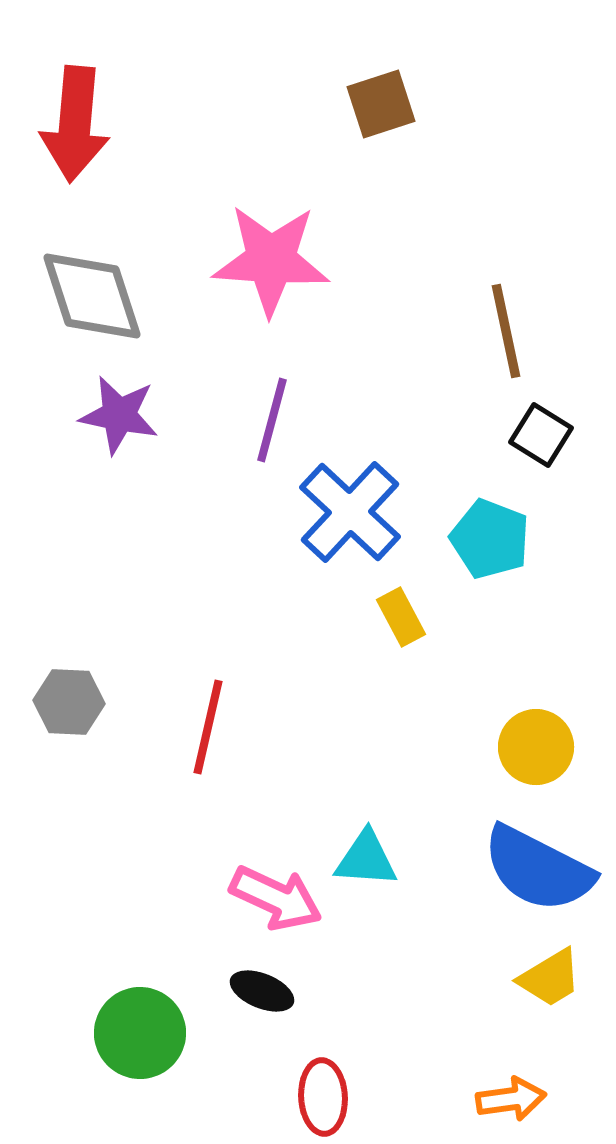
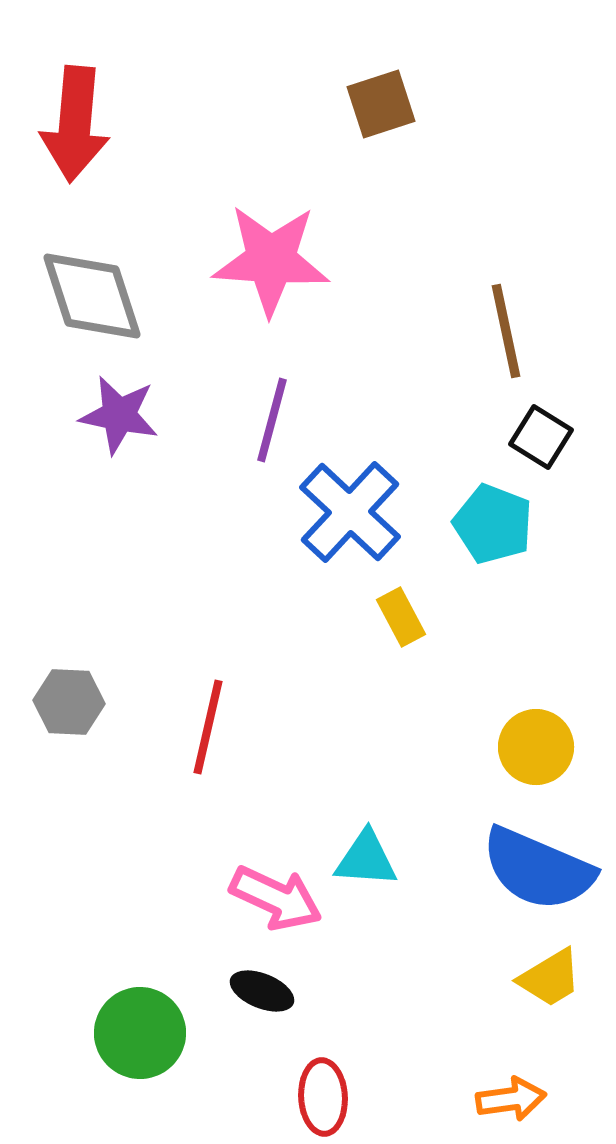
black square: moved 2 px down
cyan pentagon: moved 3 px right, 15 px up
blue semicircle: rotated 4 degrees counterclockwise
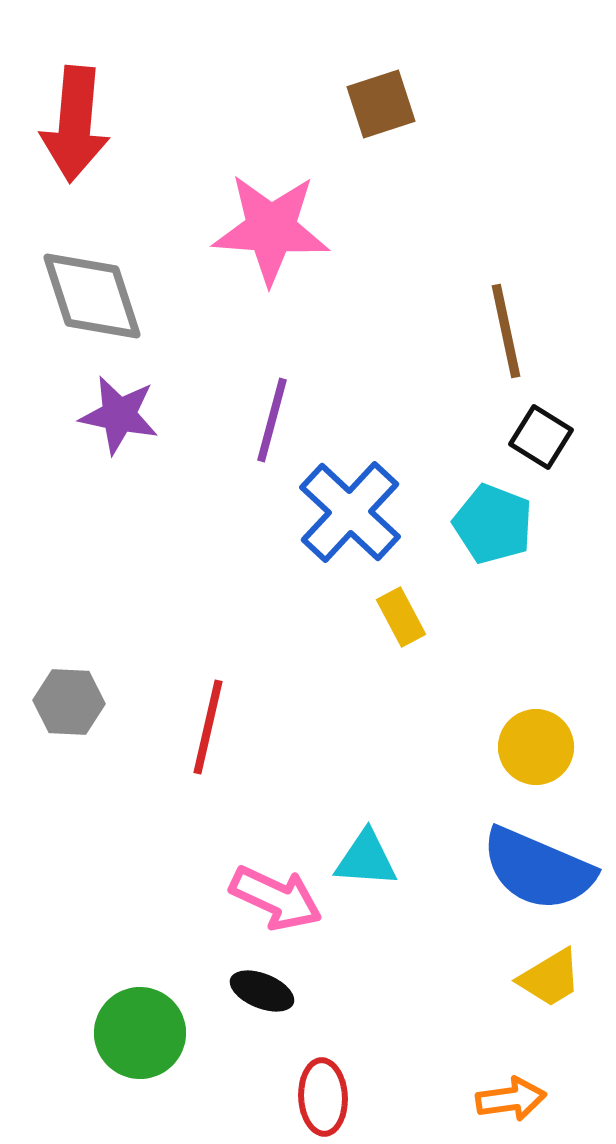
pink star: moved 31 px up
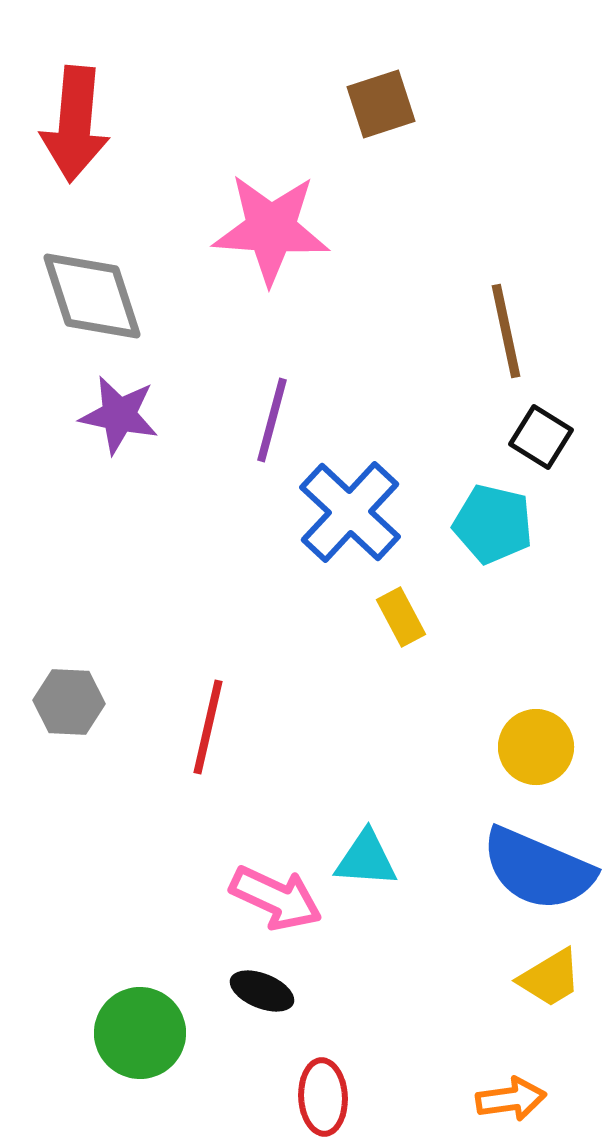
cyan pentagon: rotated 8 degrees counterclockwise
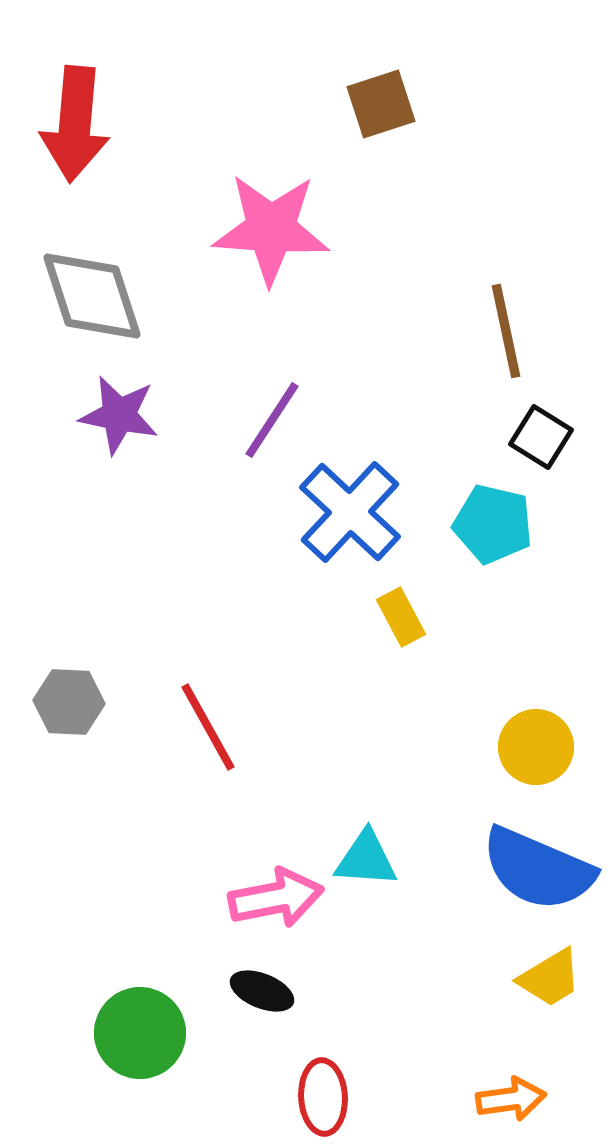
purple line: rotated 18 degrees clockwise
red line: rotated 42 degrees counterclockwise
pink arrow: rotated 36 degrees counterclockwise
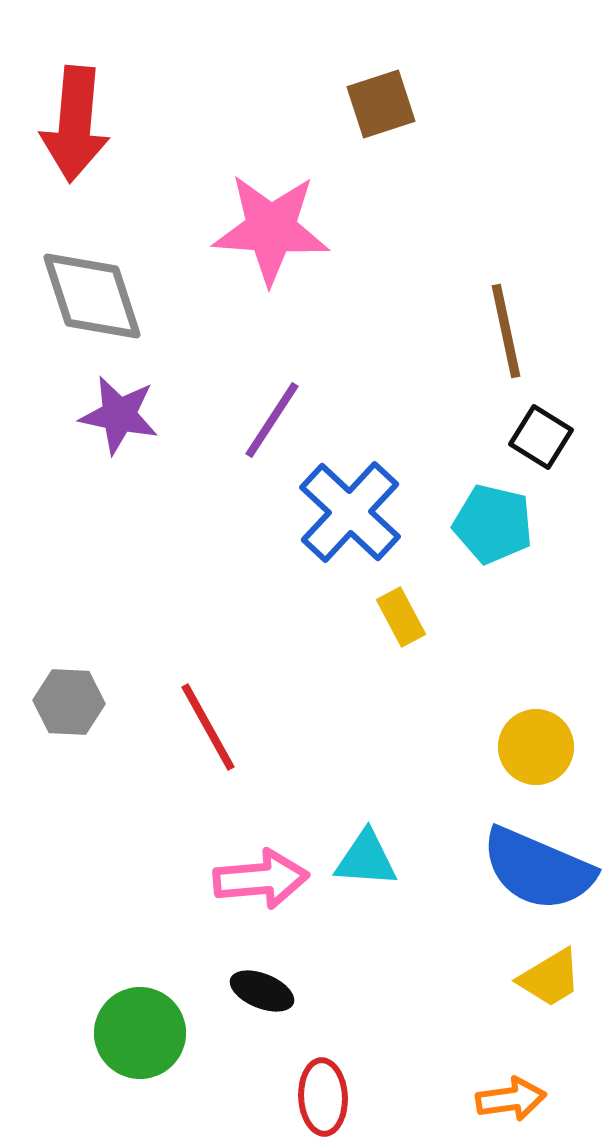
pink arrow: moved 15 px left, 19 px up; rotated 6 degrees clockwise
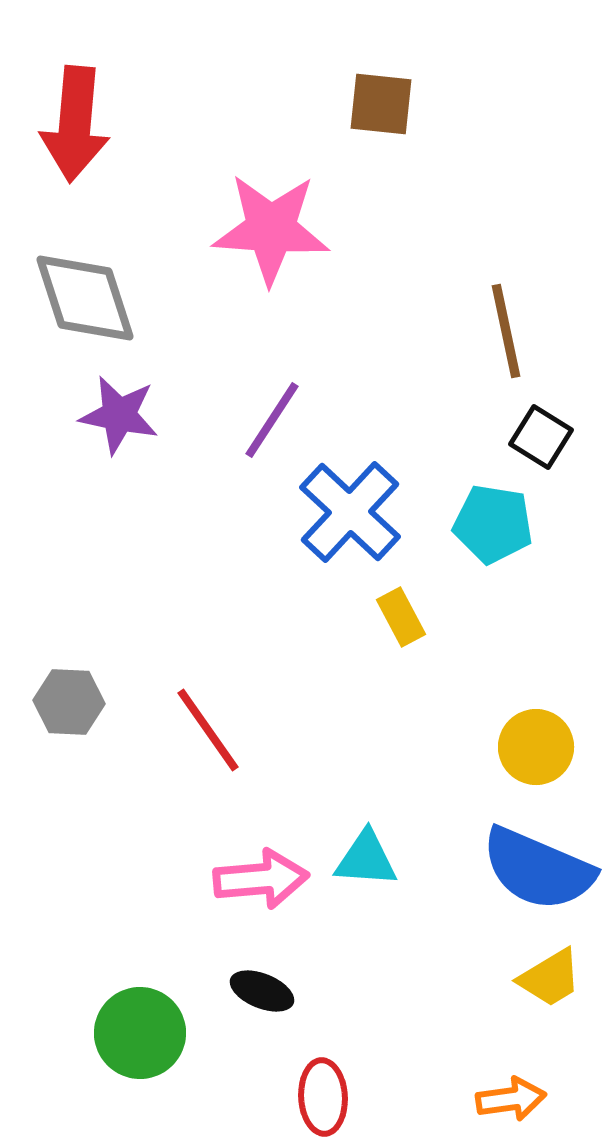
brown square: rotated 24 degrees clockwise
gray diamond: moved 7 px left, 2 px down
cyan pentagon: rotated 4 degrees counterclockwise
red line: moved 3 px down; rotated 6 degrees counterclockwise
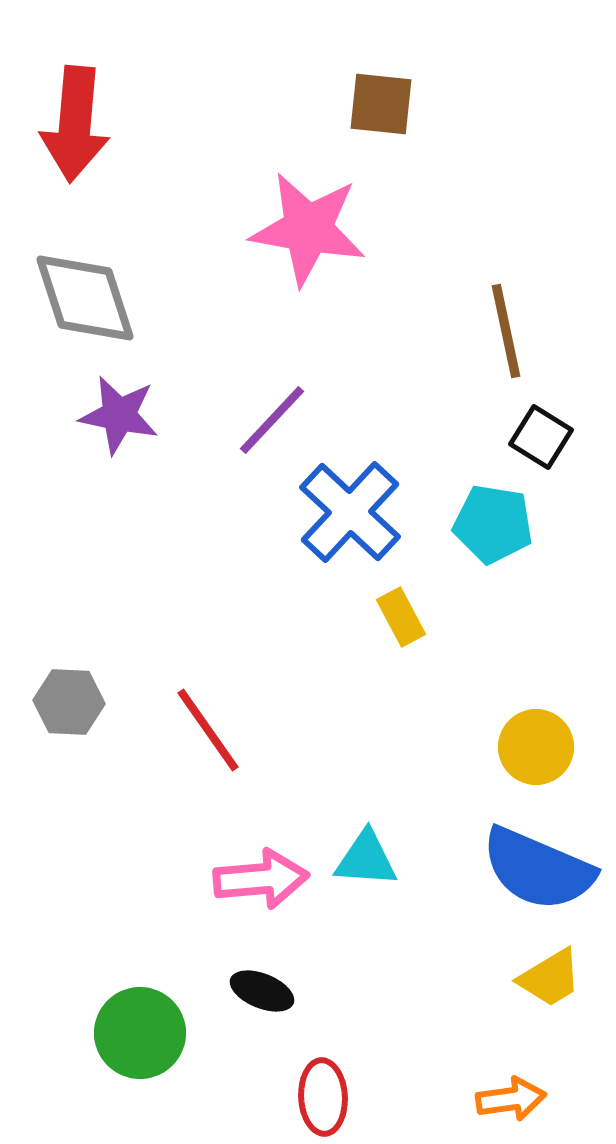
pink star: moved 37 px right; rotated 6 degrees clockwise
purple line: rotated 10 degrees clockwise
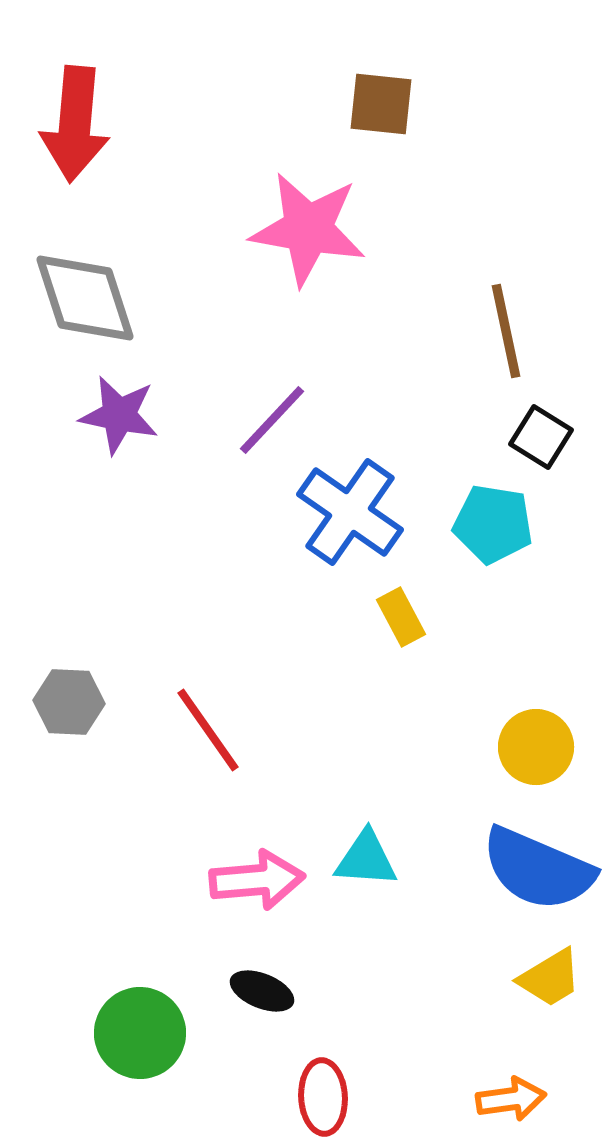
blue cross: rotated 8 degrees counterclockwise
pink arrow: moved 4 px left, 1 px down
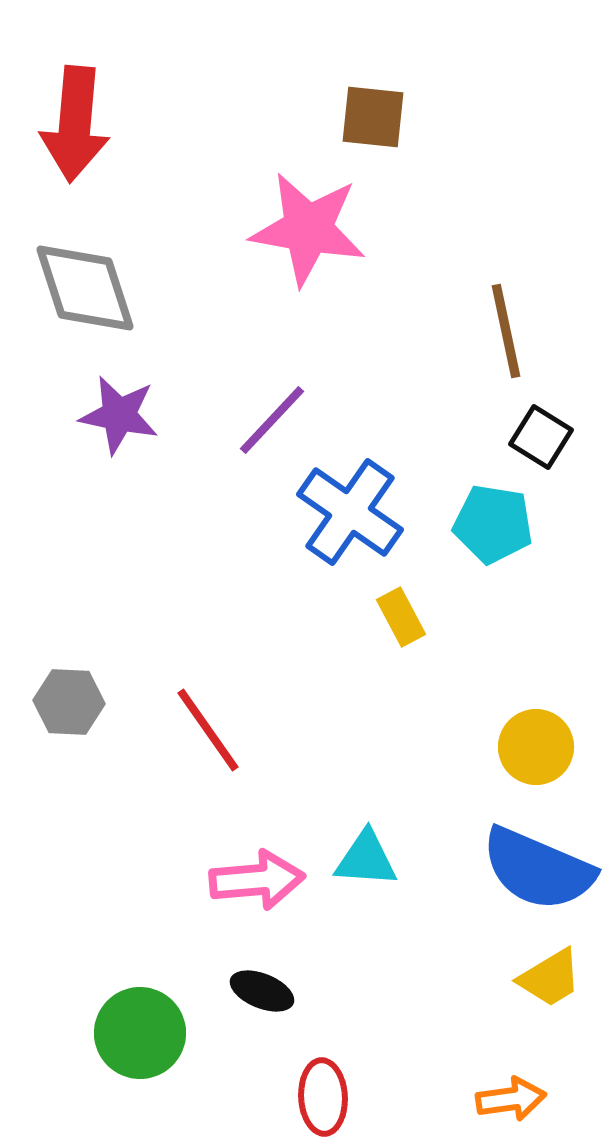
brown square: moved 8 px left, 13 px down
gray diamond: moved 10 px up
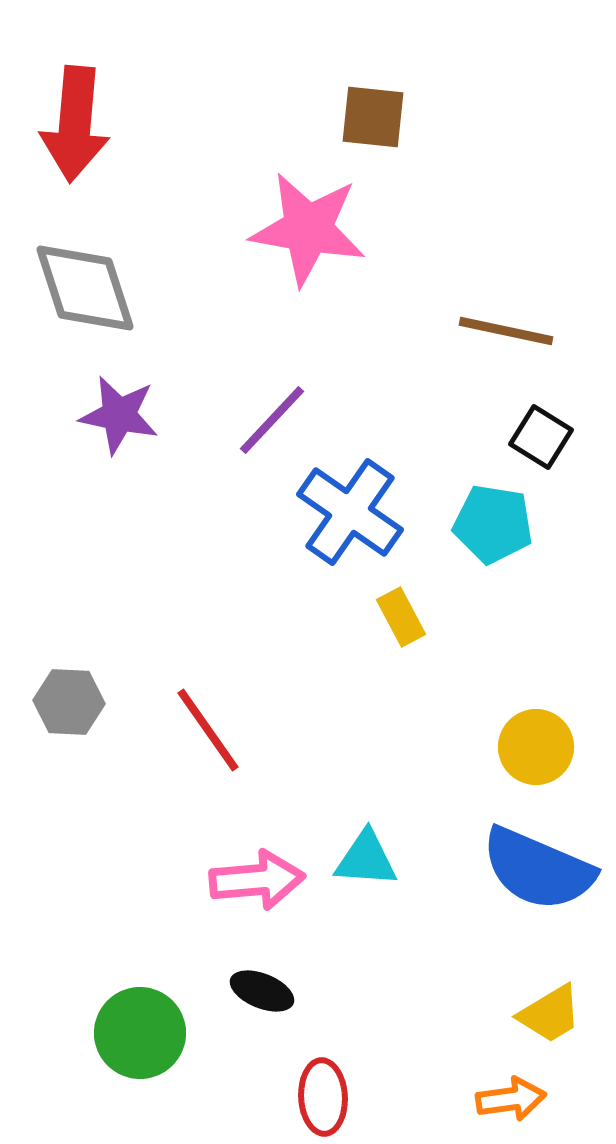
brown line: rotated 66 degrees counterclockwise
yellow trapezoid: moved 36 px down
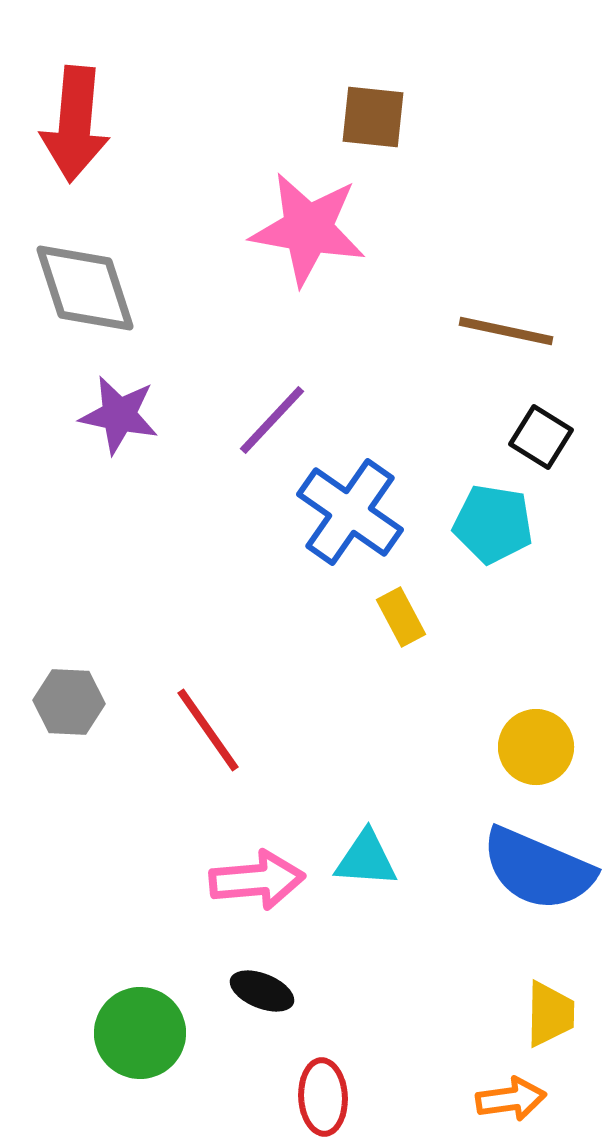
yellow trapezoid: rotated 58 degrees counterclockwise
